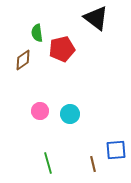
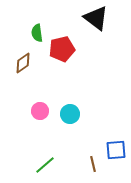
brown diamond: moved 3 px down
green line: moved 3 px left, 2 px down; rotated 65 degrees clockwise
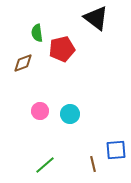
brown diamond: rotated 15 degrees clockwise
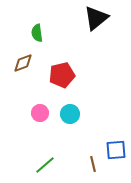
black triangle: rotated 44 degrees clockwise
red pentagon: moved 26 px down
pink circle: moved 2 px down
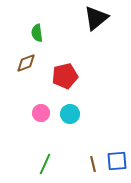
brown diamond: moved 3 px right
red pentagon: moved 3 px right, 1 px down
pink circle: moved 1 px right
blue square: moved 1 px right, 11 px down
green line: moved 1 px up; rotated 25 degrees counterclockwise
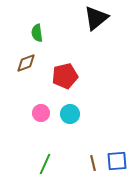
brown line: moved 1 px up
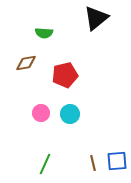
green semicircle: moved 7 px right; rotated 78 degrees counterclockwise
brown diamond: rotated 10 degrees clockwise
red pentagon: moved 1 px up
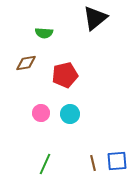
black triangle: moved 1 px left
